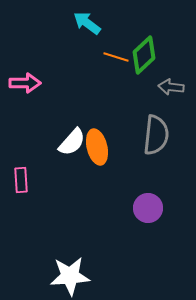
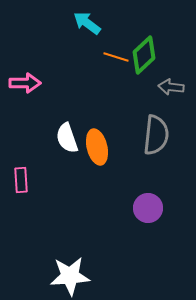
white semicircle: moved 5 px left, 4 px up; rotated 120 degrees clockwise
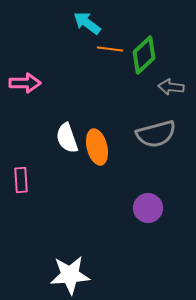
orange line: moved 6 px left, 8 px up; rotated 10 degrees counterclockwise
gray semicircle: moved 1 px up; rotated 69 degrees clockwise
white star: moved 1 px up
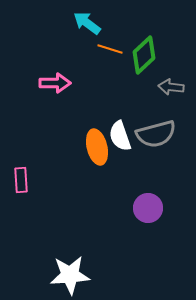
orange line: rotated 10 degrees clockwise
pink arrow: moved 30 px right
white semicircle: moved 53 px right, 2 px up
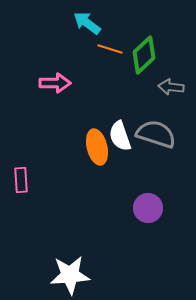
gray semicircle: rotated 147 degrees counterclockwise
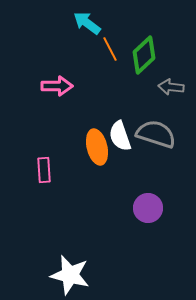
orange line: rotated 45 degrees clockwise
pink arrow: moved 2 px right, 3 px down
pink rectangle: moved 23 px right, 10 px up
white star: rotated 18 degrees clockwise
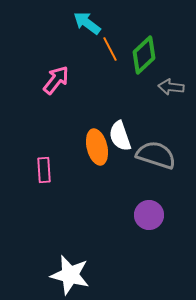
pink arrow: moved 1 px left, 6 px up; rotated 52 degrees counterclockwise
gray semicircle: moved 21 px down
purple circle: moved 1 px right, 7 px down
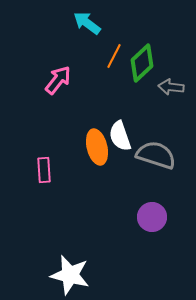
orange line: moved 4 px right, 7 px down; rotated 55 degrees clockwise
green diamond: moved 2 px left, 8 px down
pink arrow: moved 2 px right
purple circle: moved 3 px right, 2 px down
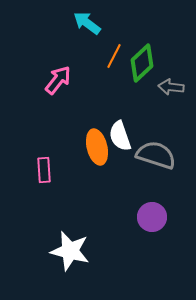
white star: moved 24 px up
